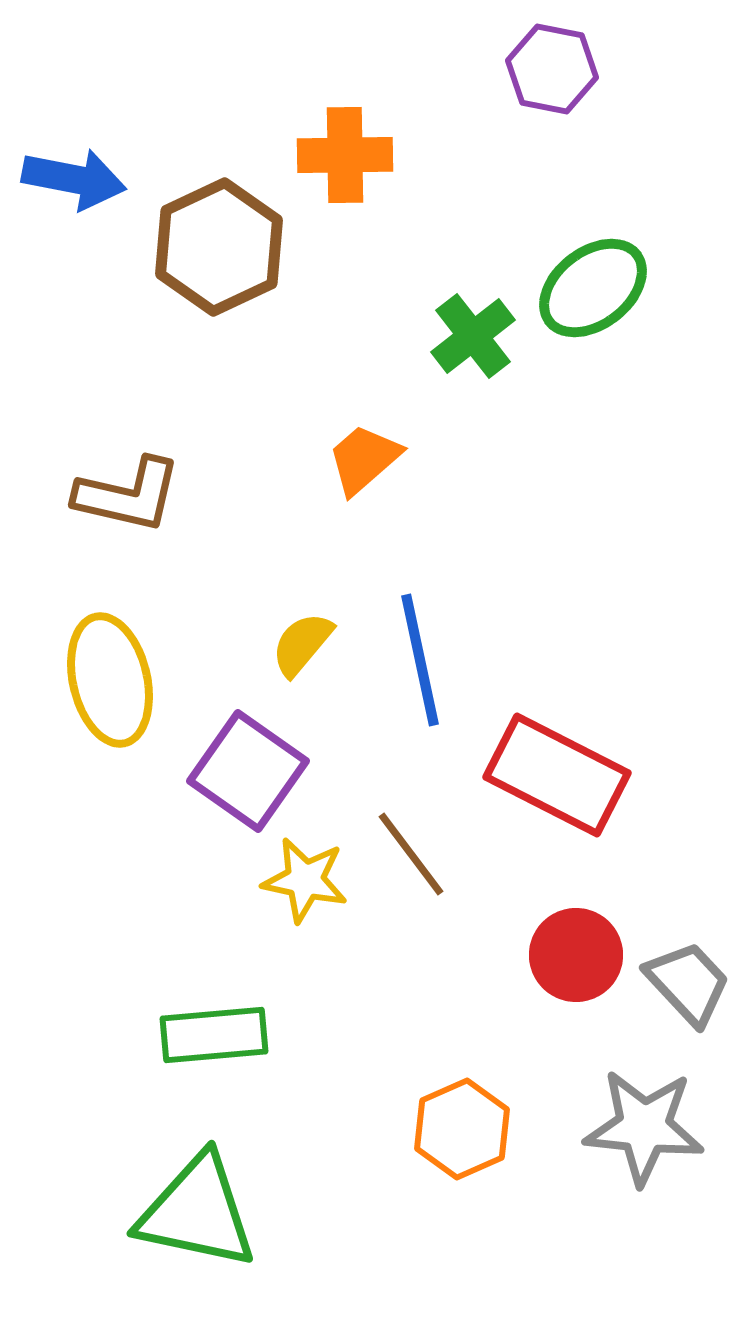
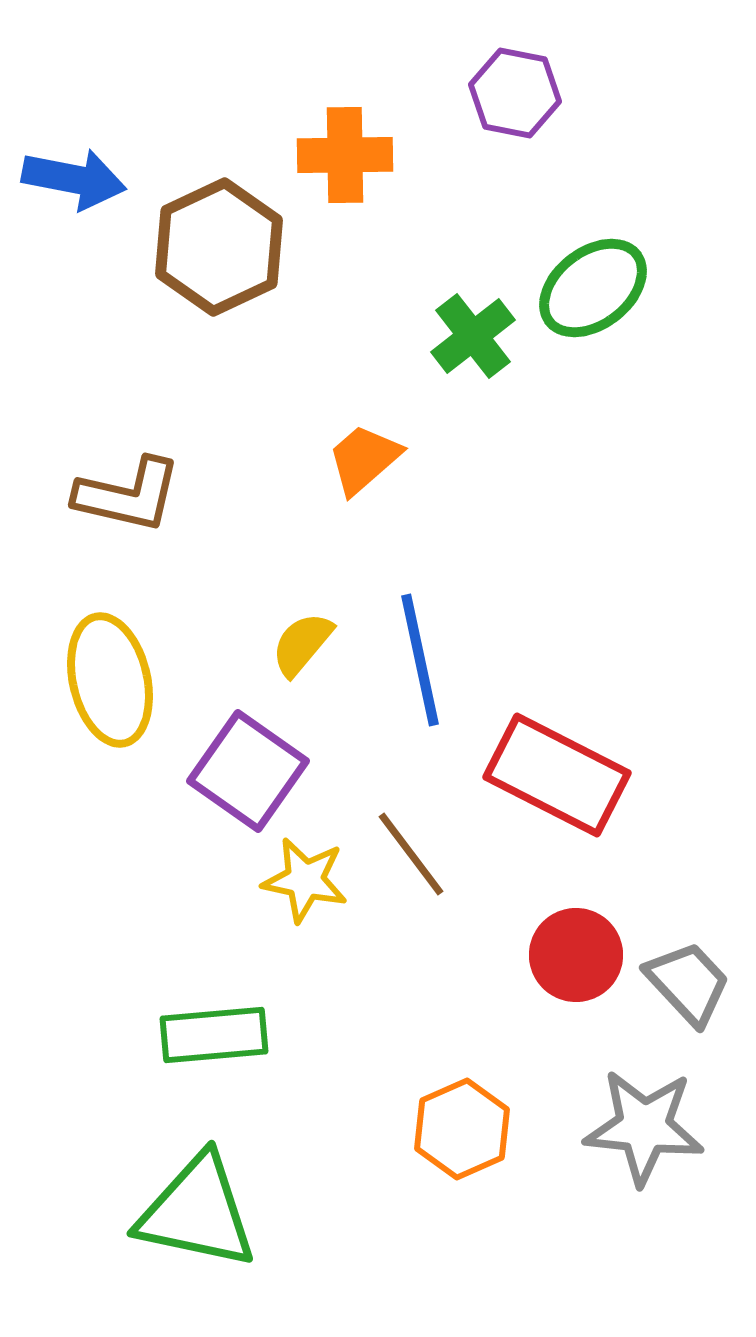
purple hexagon: moved 37 px left, 24 px down
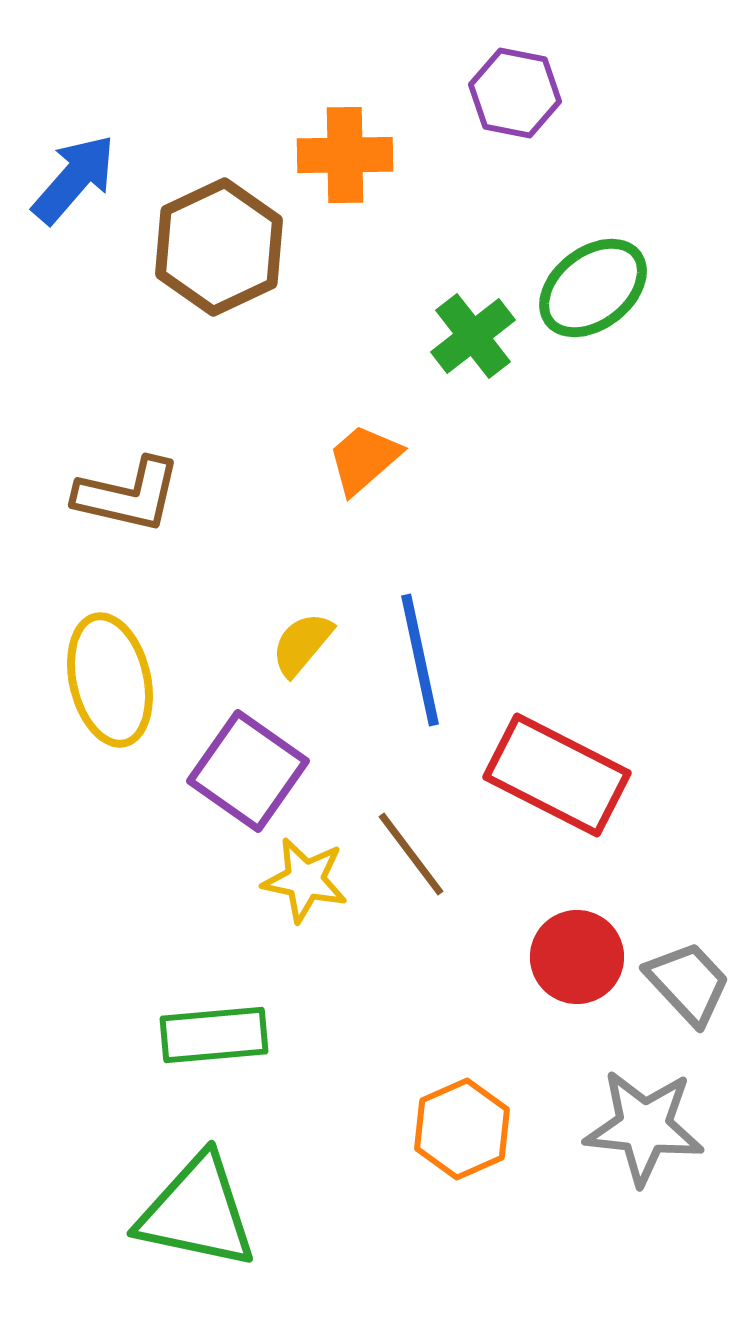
blue arrow: rotated 60 degrees counterclockwise
red circle: moved 1 px right, 2 px down
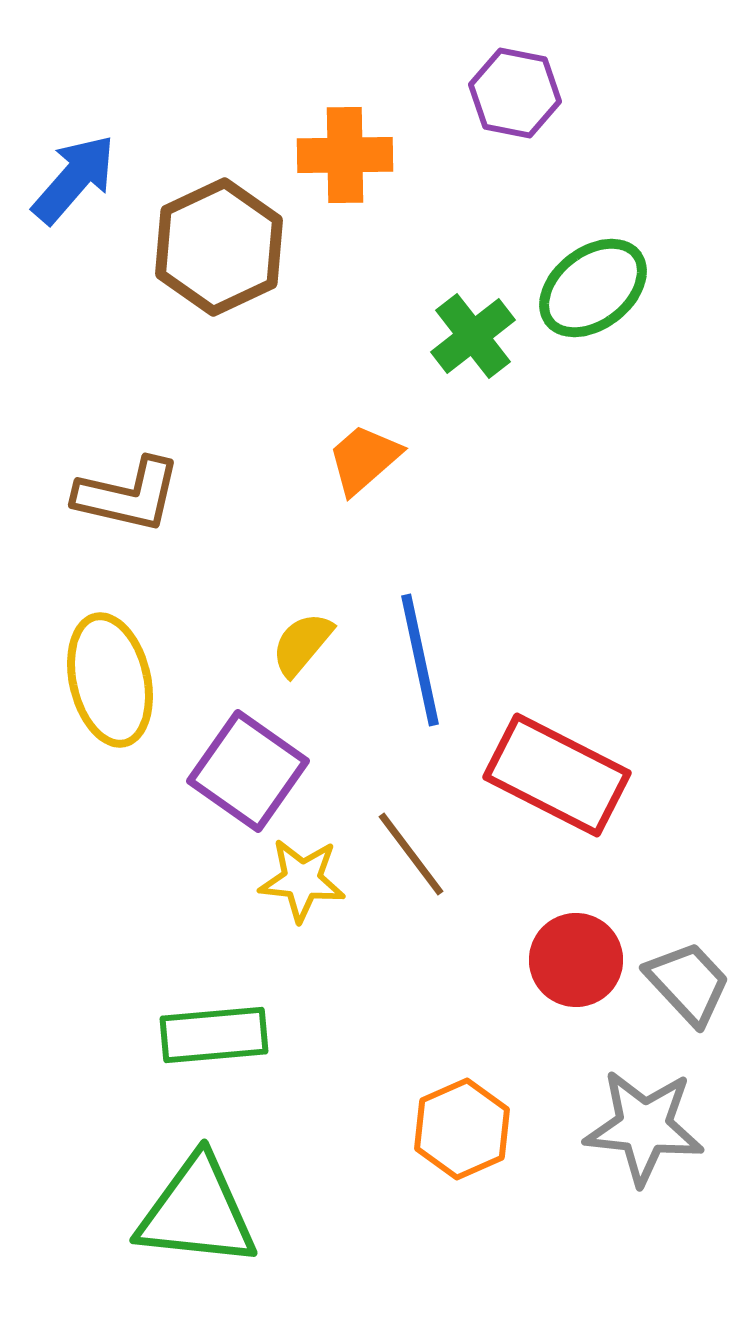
yellow star: moved 3 px left; rotated 6 degrees counterclockwise
red circle: moved 1 px left, 3 px down
green triangle: rotated 6 degrees counterclockwise
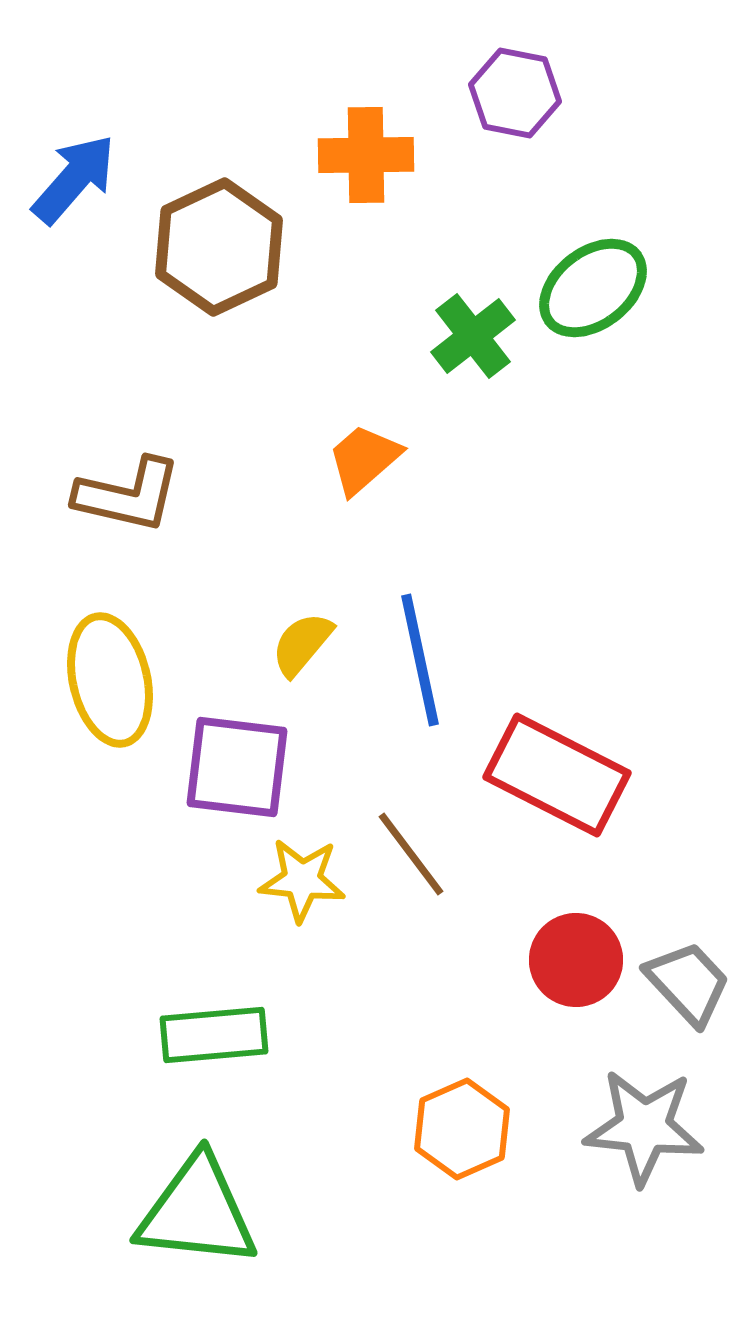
orange cross: moved 21 px right
purple square: moved 11 px left, 4 px up; rotated 28 degrees counterclockwise
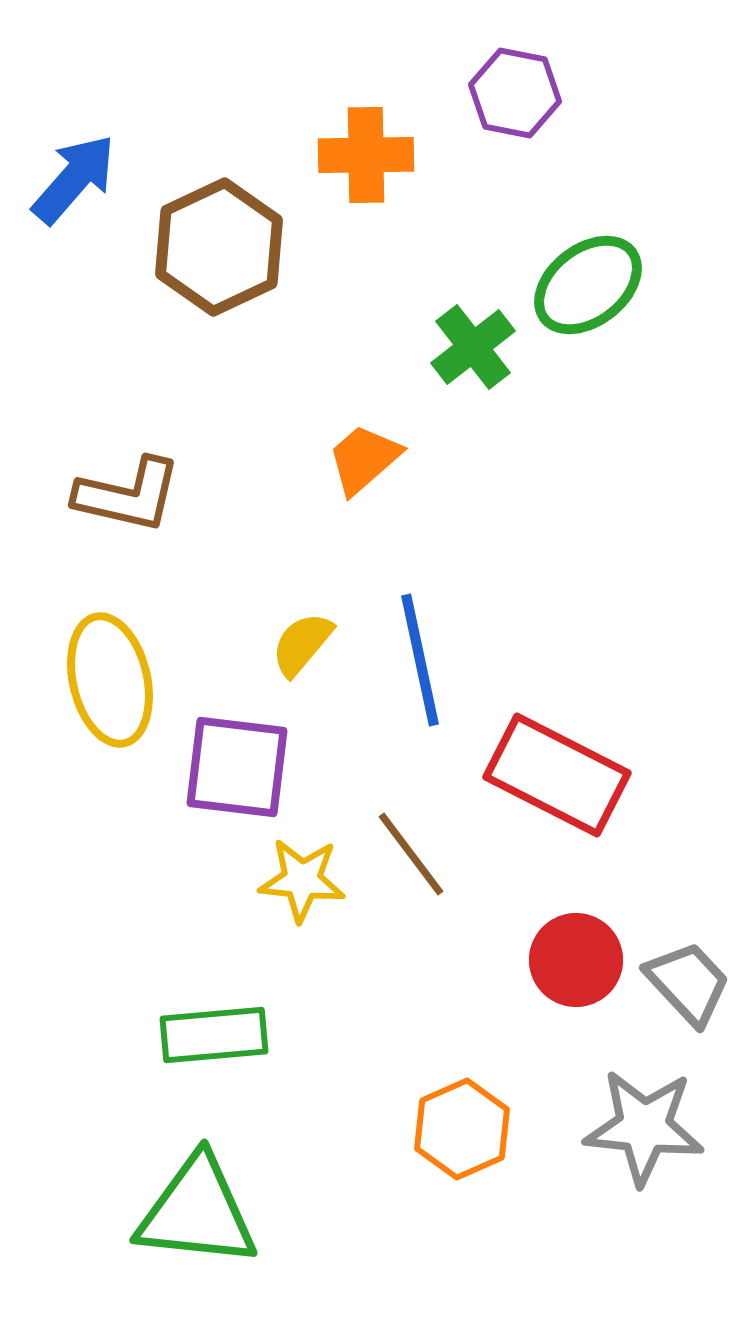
green ellipse: moved 5 px left, 3 px up
green cross: moved 11 px down
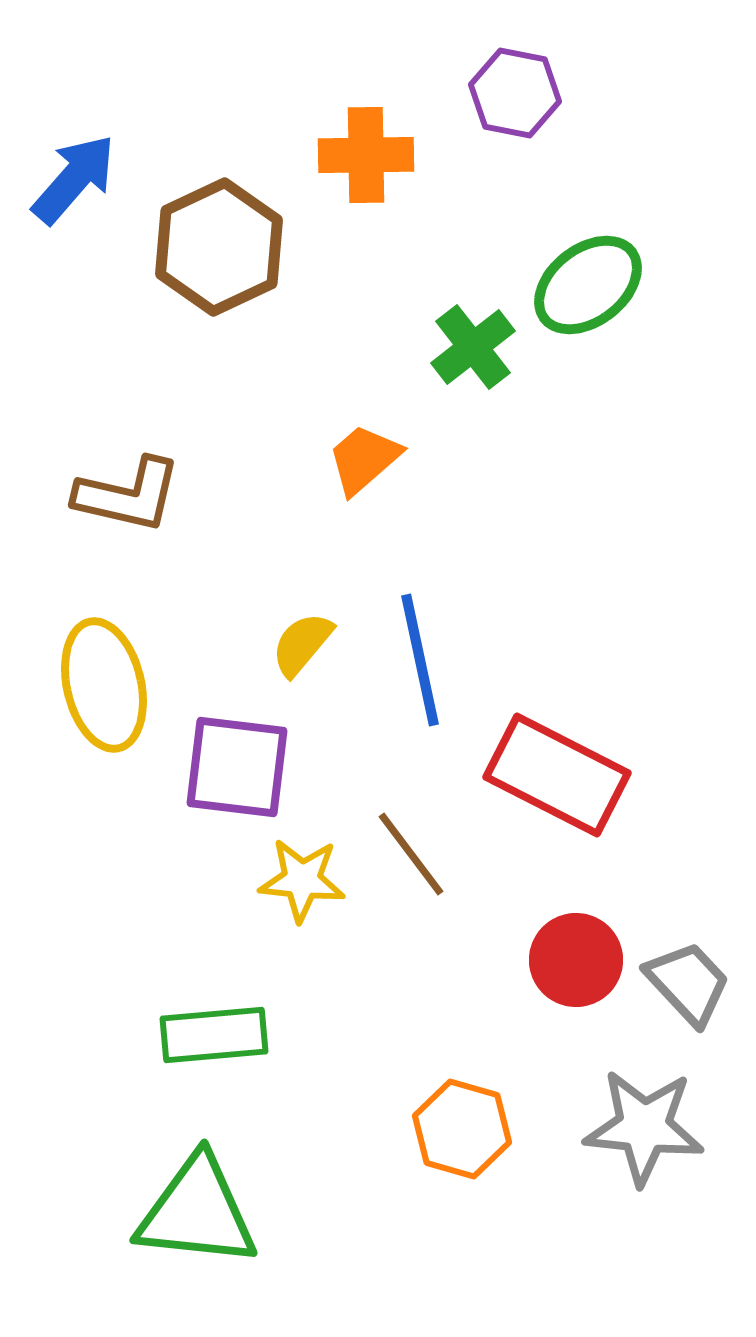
yellow ellipse: moved 6 px left, 5 px down
orange hexagon: rotated 20 degrees counterclockwise
